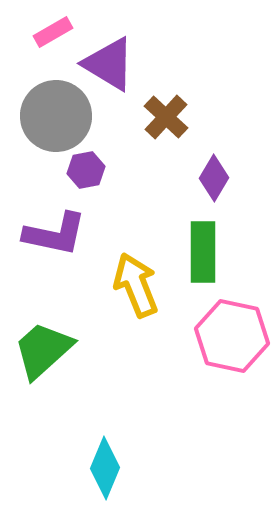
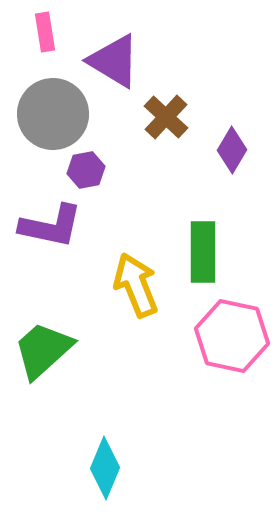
pink rectangle: moved 8 px left; rotated 69 degrees counterclockwise
purple triangle: moved 5 px right, 3 px up
gray circle: moved 3 px left, 2 px up
purple diamond: moved 18 px right, 28 px up
purple L-shape: moved 4 px left, 8 px up
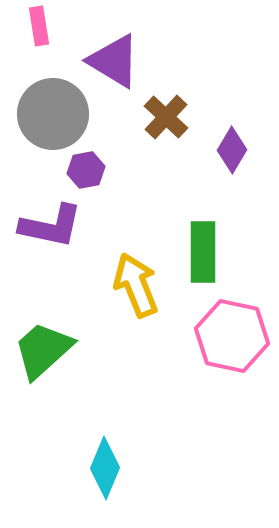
pink rectangle: moved 6 px left, 6 px up
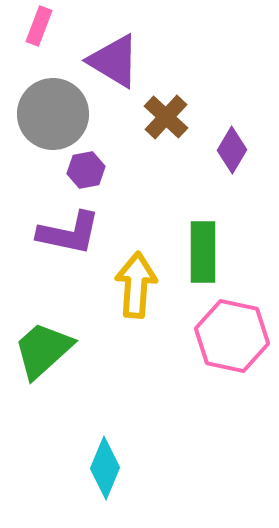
pink rectangle: rotated 30 degrees clockwise
purple L-shape: moved 18 px right, 7 px down
yellow arrow: rotated 26 degrees clockwise
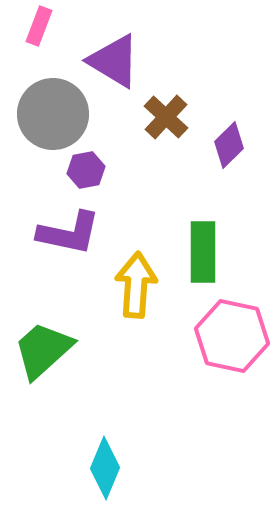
purple diamond: moved 3 px left, 5 px up; rotated 15 degrees clockwise
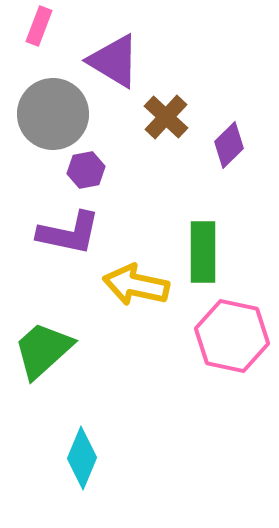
yellow arrow: rotated 82 degrees counterclockwise
cyan diamond: moved 23 px left, 10 px up
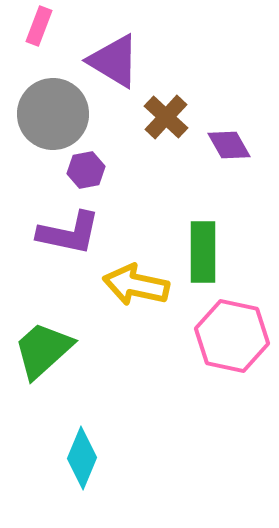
purple diamond: rotated 75 degrees counterclockwise
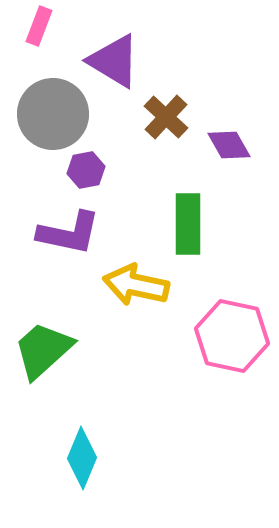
green rectangle: moved 15 px left, 28 px up
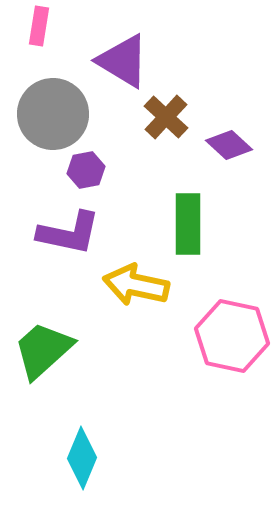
pink rectangle: rotated 12 degrees counterclockwise
purple triangle: moved 9 px right
purple diamond: rotated 18 degrees counterclockwise
